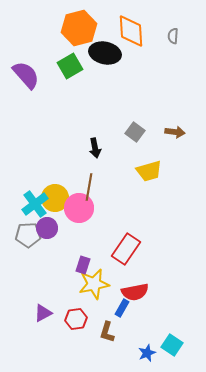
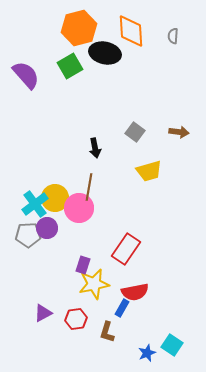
brown arrow: moved 4 px right
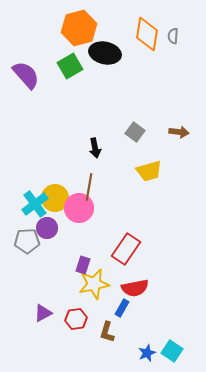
orange diamond: moved 16 px right, 3 px down; rotated 12 degrees clockwise
gray pentagon: moved 1 px left, 6 px down
red semicircle: moved 4 px up
cyan square: moved 6 px down
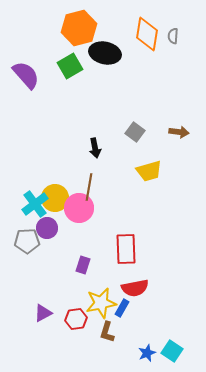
red rectangle: rotated 36 degrees counterclockwise
yellow star: moved 7 px right, 19 px down
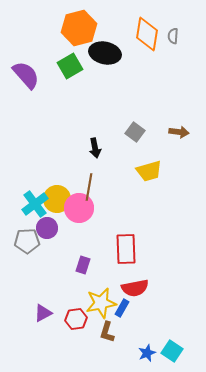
yellow circle: moved 2 px right, 1 px down
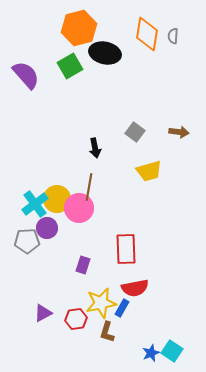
blue star: moved 4 px right
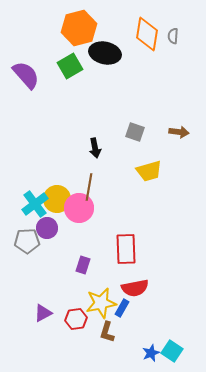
gray square: rotated 18 degrees counterclockwise
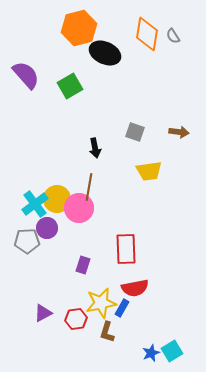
gray semicircle: rotated 35 degrees counterclockwise
black ellipse: rotated 12 degrees clockwise
green square: moved 20 px down
yellow trapezoid: rotated 8 degrees clockwise
cyan square: rotated 25 degrees clockwise
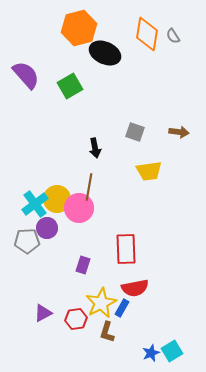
yellow star: rotated 16 degrees counterclockwise
